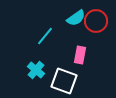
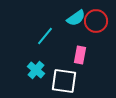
white square: rotated 12 degrees counterclockwise
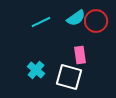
cyan line: moved 4 px left, 14 px up; rotated 24 degrees clockwise
pink rectangle: rotated 18 degrees counterclockwise
white square: moved 5 px right, 4 px up; rotated 8 degrees clockwise
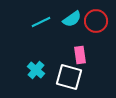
cyan semicircle: moved 4 px left, 1 px down
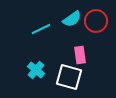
cyan line: moved 7 px down
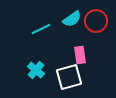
white square: rotated 32 degrees counterclockwise
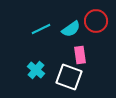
cyan semicircle: moved 1 px left, 10 px down
white square: rotated 36 degrees clockwise
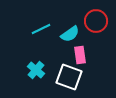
cyan semicircle: moved 1 px left, 5 px down
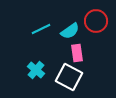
cyan semicircle: moved 3 px up
pink rectangle: moved 3 px left, 2 px up
white square: rotated 8 degrees clockwise
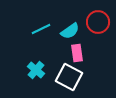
red circle: moved 2 px right, 1 px down
